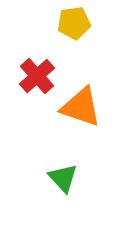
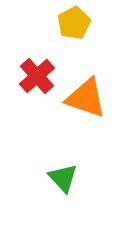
yellow pentagon: rotated 20 degrees counterclockwise
orange triangle: moved 5 px right, 9 px up
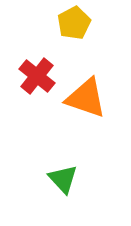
red cross: rotated 9 degrees counterclockwise
green triangle: moved 1 px down
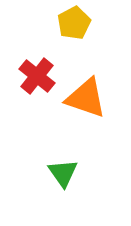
green triangle: moved 6 px up; rotated 8 degrees clockwise
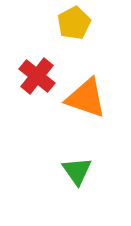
green triangle: moved 14 px right, 2 px up
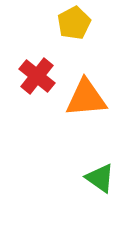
orange triangle: rotated 24 degrees counterclockwise
green triangle: moved 23 px right, 7 px down; rotated 20 degrees counterclockwise
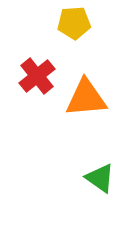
yellow pentagon: rotated 24 degrees clockwise
red cross: rotated 12 degrees clockwise
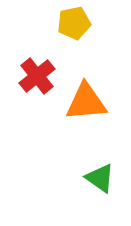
yellow pentagon: rotated 8 degrees counterclockwise
orange triangle: moved 4 px down
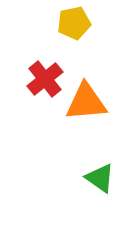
red cross: moved 8 px right, 3 px down
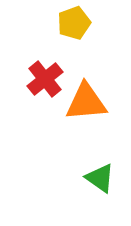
yellow pentagon: rotated 8 degrees counterclockwise
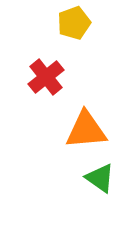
red cross: moved 1 px right, 2 px up
orange triangle: moved 28 px down
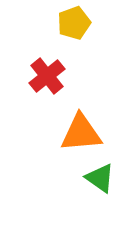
red cross: moved 1 px right, 1 px up
orange triangle: moved 5 px left, 3 px down
